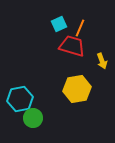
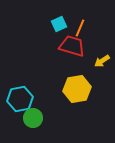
yellow arrow: rotated 77 degrees clockwise
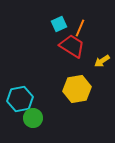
red trapezoid: rotated 16 degrees clockwise
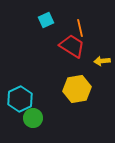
cyan square: moved 13 px left, 4 px up
orange line: rotated 36 degrees counterclockwise
yellow arrow: rotated 28 degrees clockwise
cyan hexagon: rotated 15 degrees counterclockwise
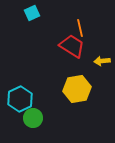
cyan square: moved 14 px left, 7 px up
